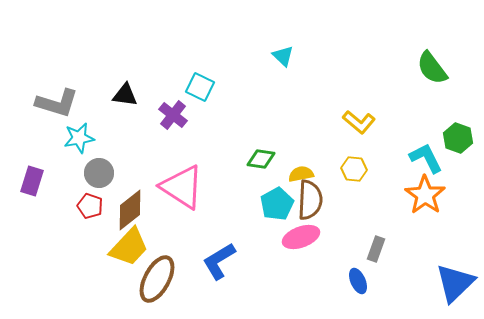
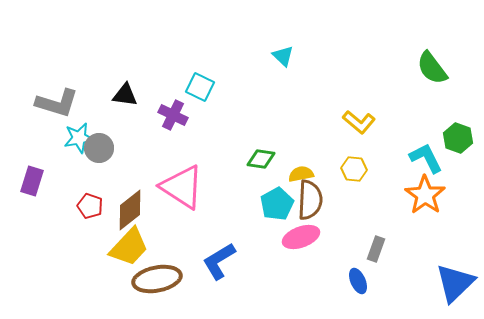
purple cross: rotated 12 degrees counterclockwise
gray circle: moved 25 px up
brown ellipse: rotated 51 degrees clockwise
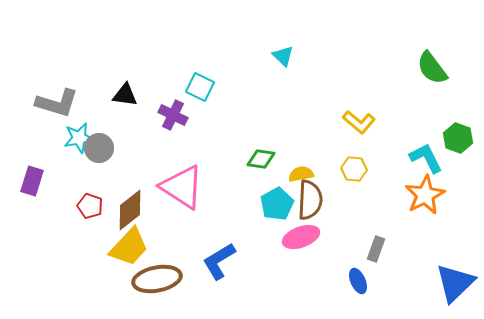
orange star: rotated 9 degrees clockwise
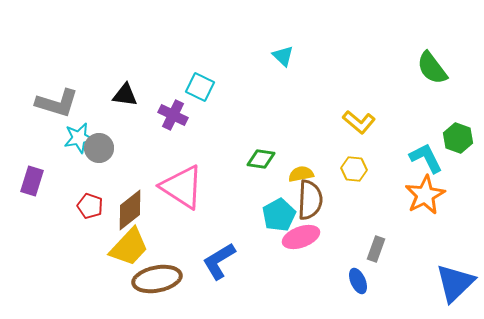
cyan pentagon: moved 2 px right, 11 px down
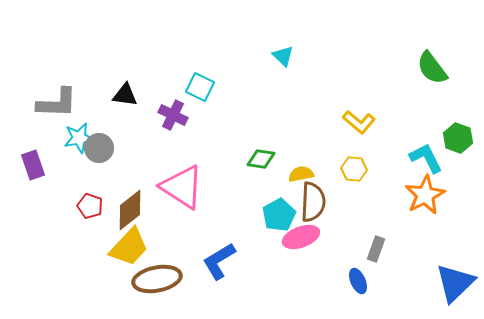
gray L-shape: rotated 15 degrees counterclockwise
purple rectangle: moved 1 px right, 16 px up; rotated 36 degrees counterclockwise
brown semicircle: moved 3 px right, 2 px down
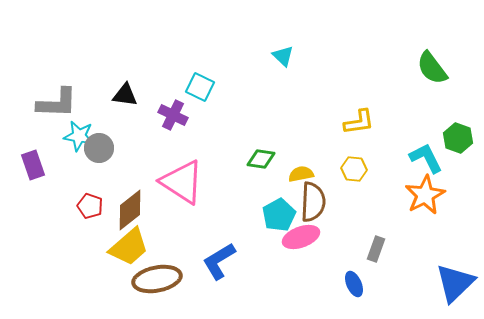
yellow L-shape: rotated 48 degrees counterclockwise
cyan star: moved 2 px up; rotated 20 degrees clockwise
pink triangle: moved 5 px up
yellow trapezoid: rotated 6 degrees clockwise
blue ellipse: moved 4 px left, 3 px down
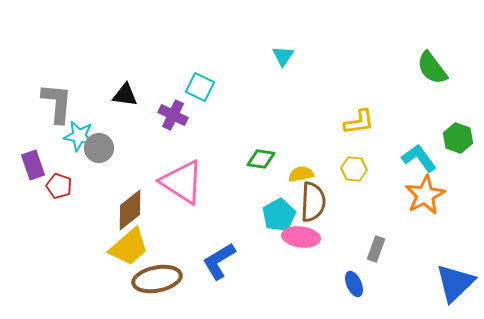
cyan triangle: rotated 20 degrees clockwise
gray L-shape: rotated 87 degrees counterclockwise
cyan L-shape: moved 7 px left; rotated 9 degrees counterclockwise
red pentagon: moved 31 px left, 20 px up
pink ellipse: rotated 27 degrees clockwise
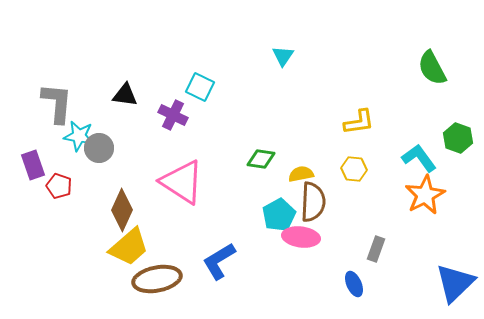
green semicircle: rotated 9 degrees clockwise
brown diamond: moved 8 px left; rotated 27 degrees counterclockwise
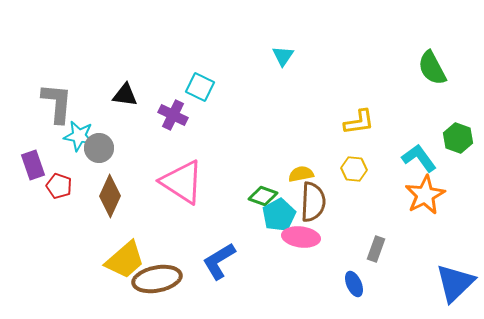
green diamond: moved 2 px right, 37 px down; rotated 12 degrees clockwise
brown diamond: moved 12 px left, 14 px up
yellow trapezoid: moved 4 px left, 13 px down
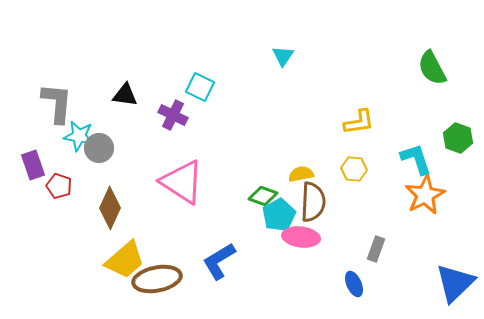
cyan L-shape: moved 3 px left, 1 px down; rotated 18 degrees clockwise
brown diamond: moved 12 px down
